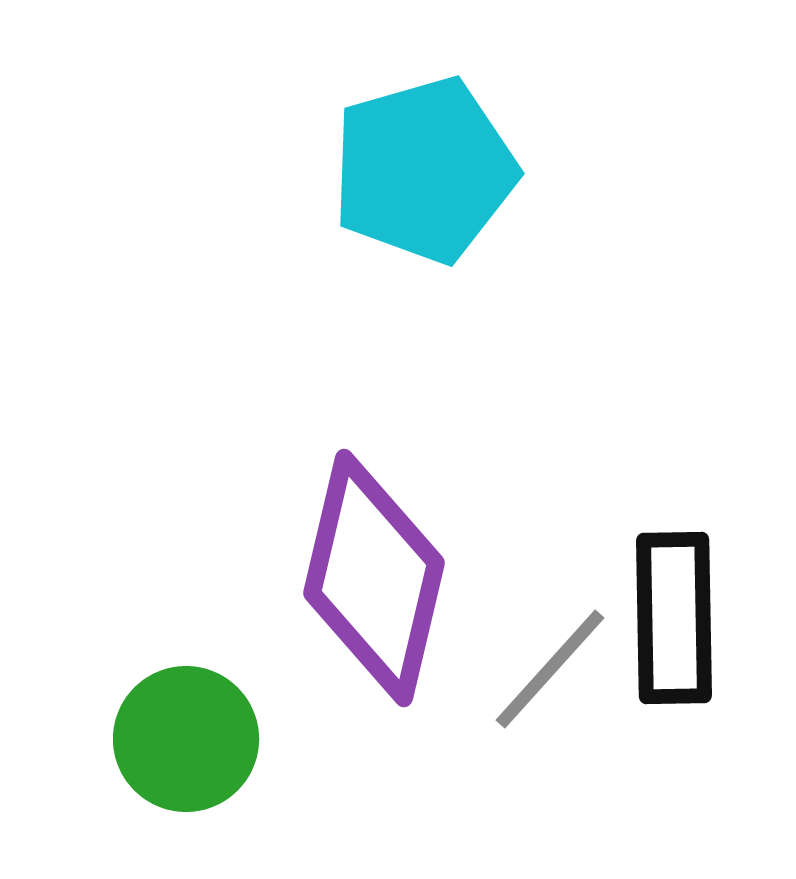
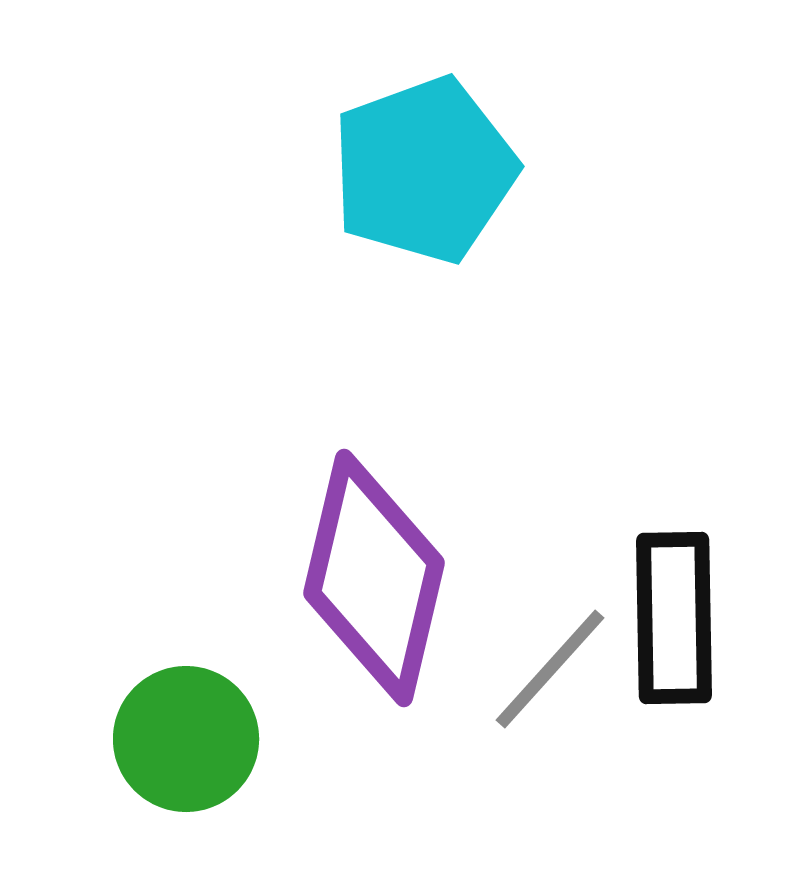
cyan pentagon: rotated 4 degrees counterclockwise
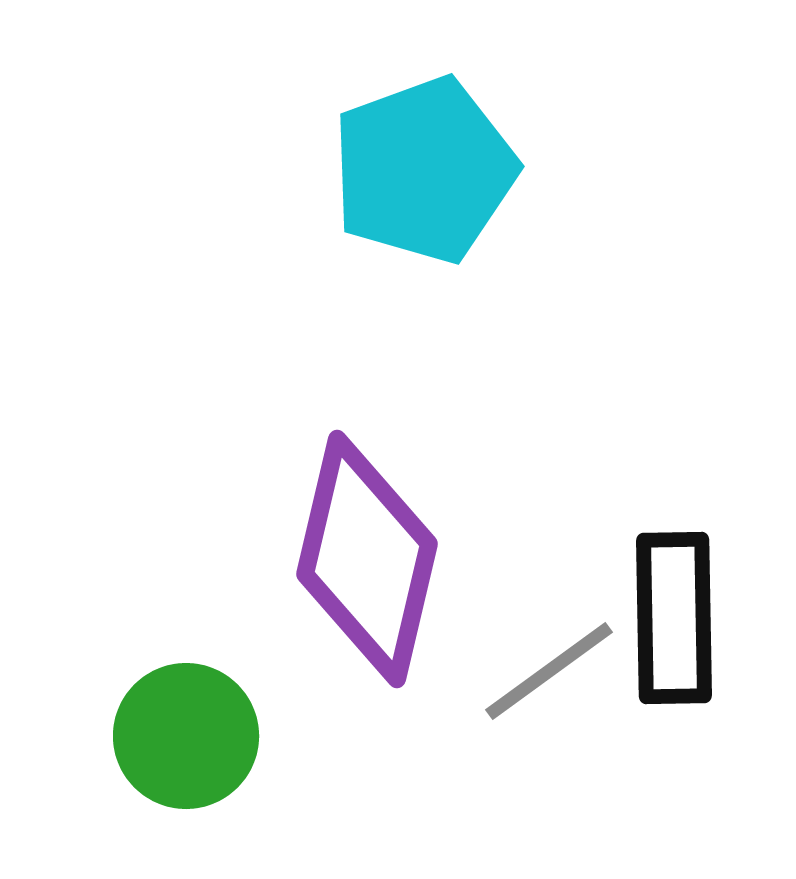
purple diamond: moved 7 px left, 19 px up
gray line: moved 1 px left, 2 px down; rotated 12 degrees clockwise
green circle: moved 3 px up
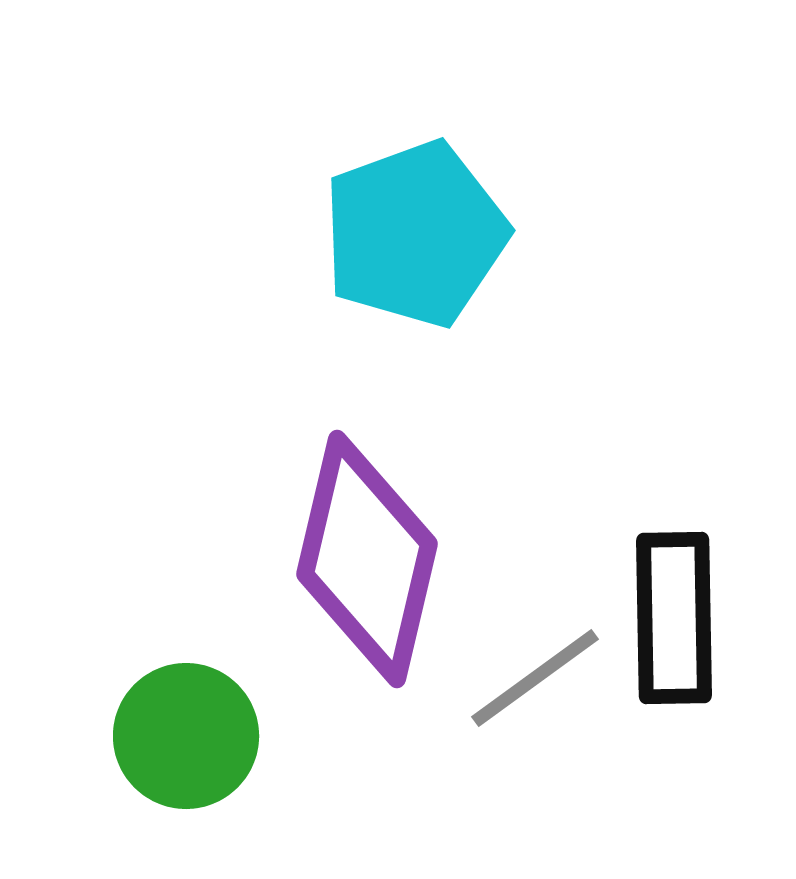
cyan pentagon: moved 9 px left, 64 px down
gray line: moved 14 px left, 7 px down
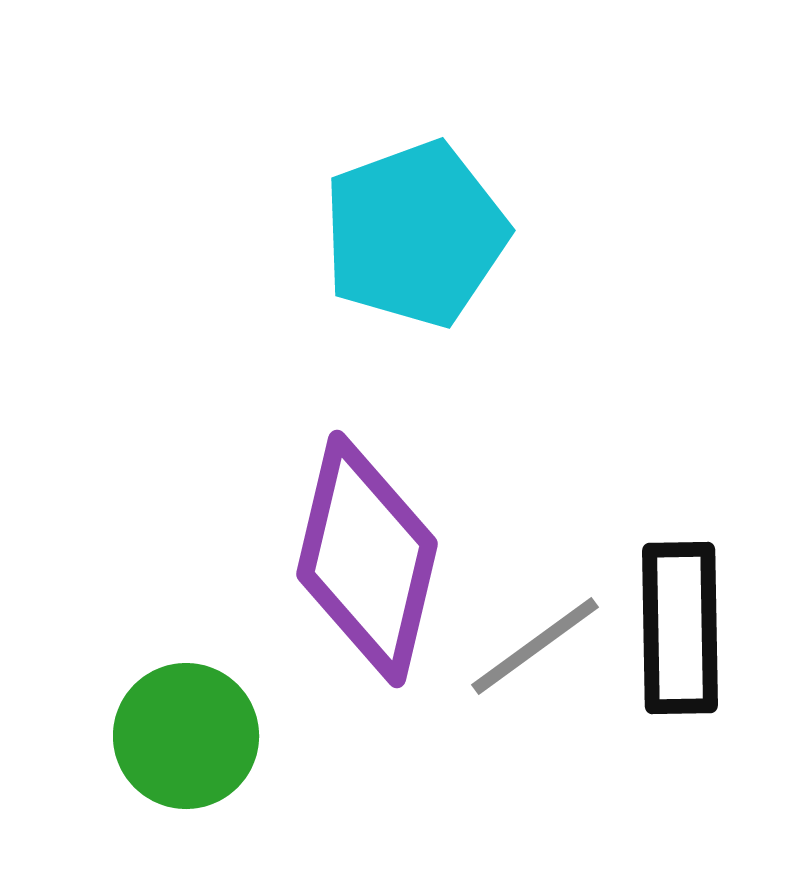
black rectangle: moved 6 px right, 10 px down
gray line: moved 32 px up
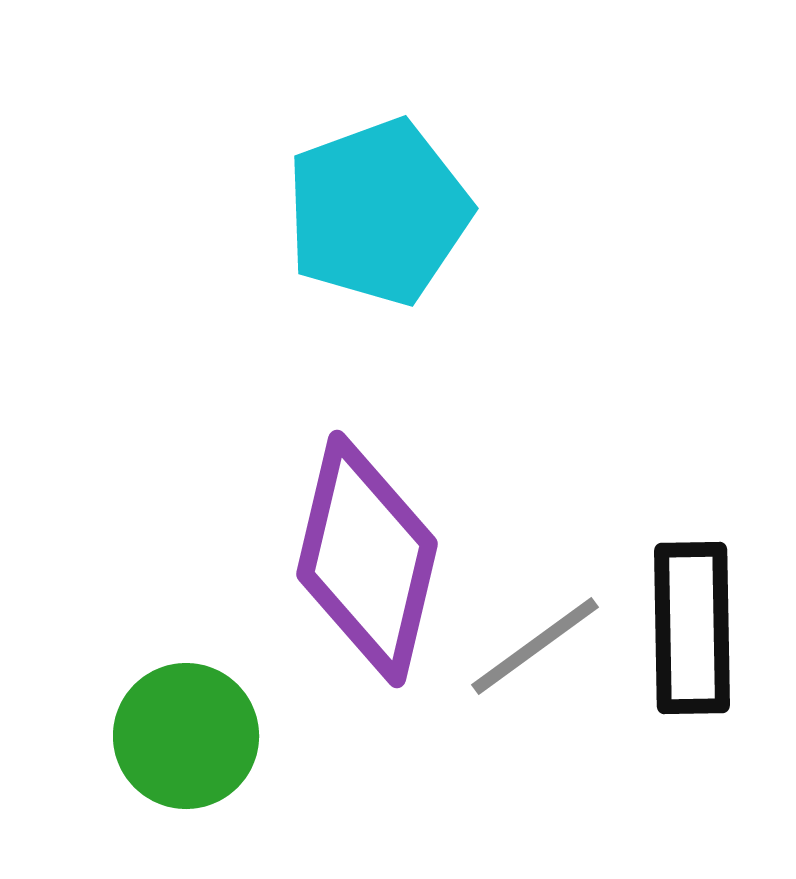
cyan pentagon: moved 37 px left, 22 px up
black rectangle: moved 12 px right
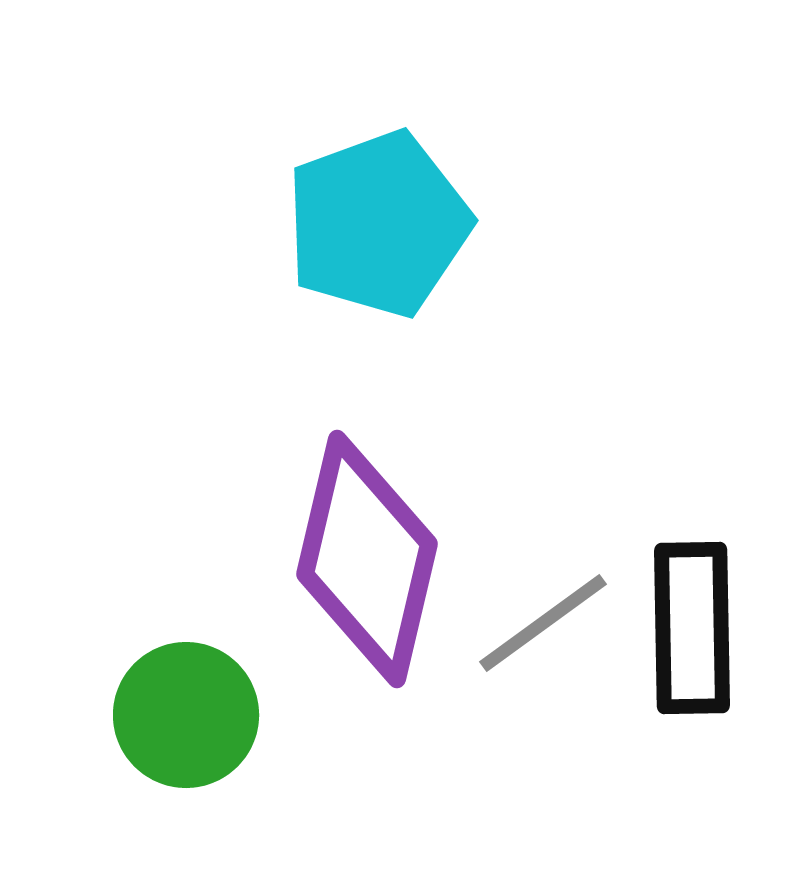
cyan pentagon: moved 12 px down
gray line: moved 8 px right, 23 px up
green circle: moved 21 px up
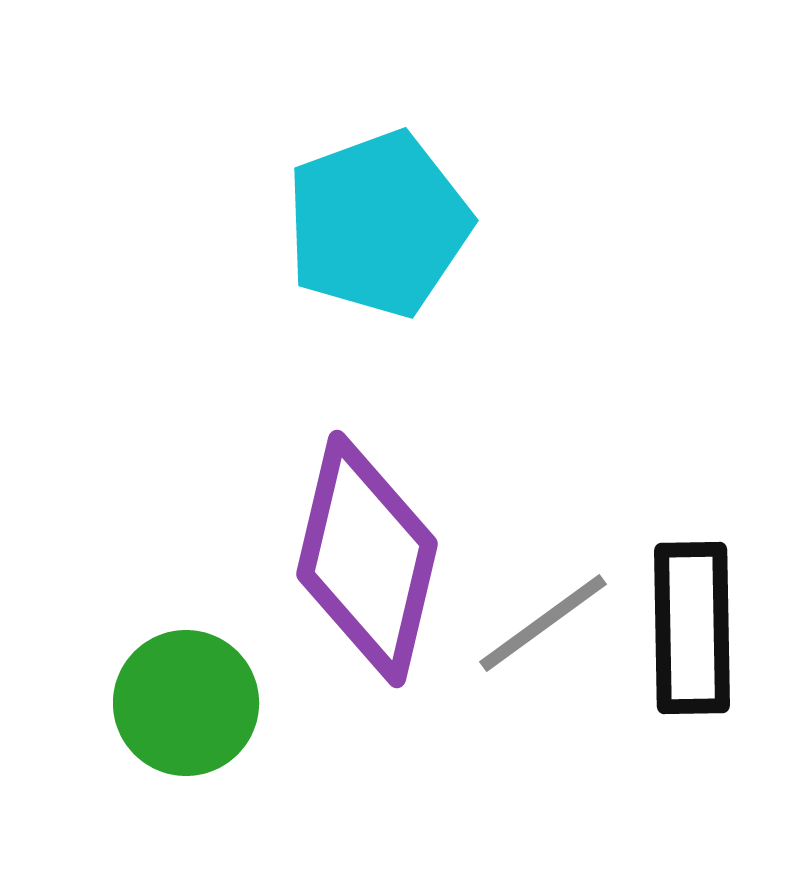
green circle: moved 12 px up
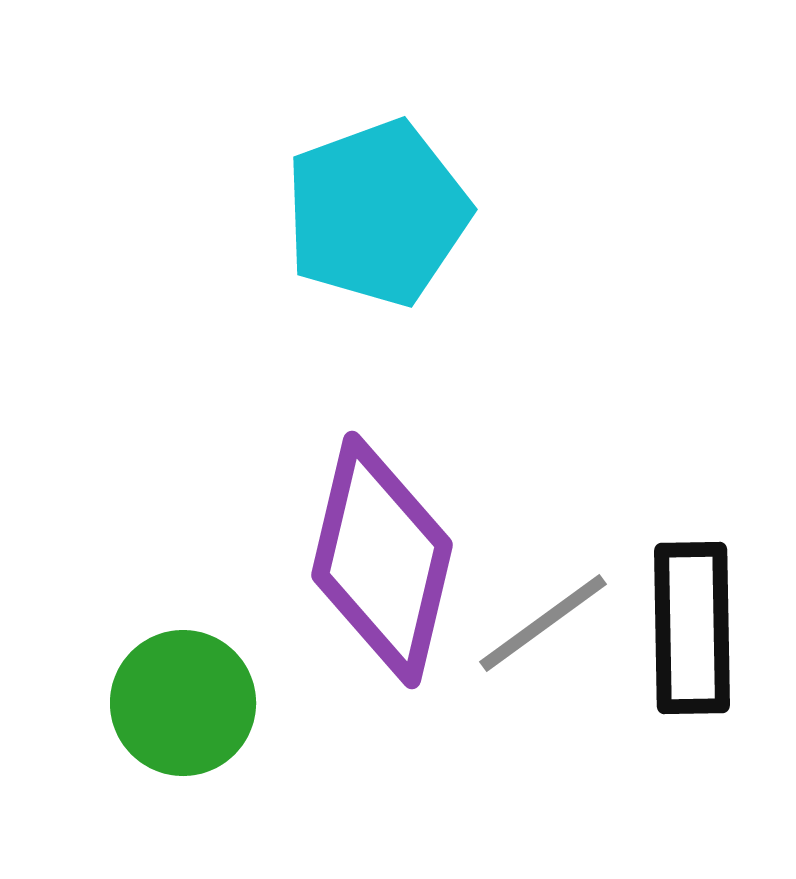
cyan pentagon: moved 1 px left, 11 px up
purple diamond: moved 15 px right, 1 px down
green circle: moved 3 px left
